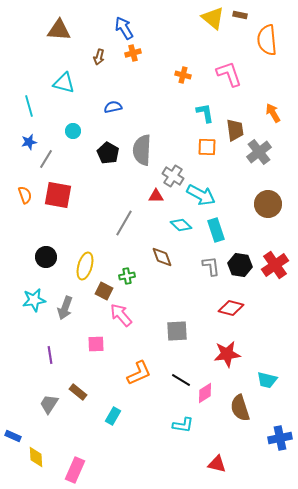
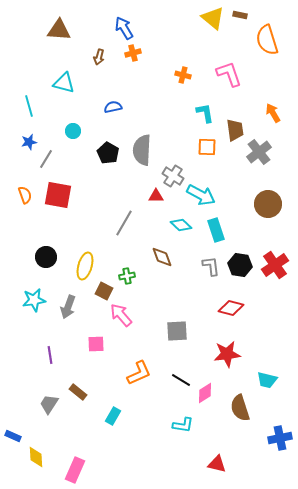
orange semicircle at (267, 40): rotated 12 degrees counterclockwise
gray arrow at (65, 308): moved 3 px right, 1 px up
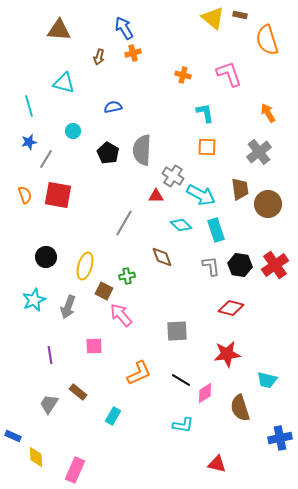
orange arrow at (273, 113): moved 5 px left
brown trapezoid at (235, 130): moved 5 px right, 59 px down
cyan star at (34, 300): rotated 15 degrees counterclockwise
pink square at (96, 344): moved 2 px left, 2 px down
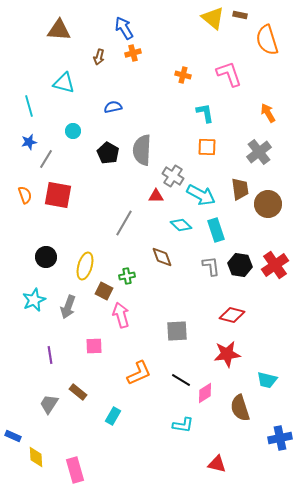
red diamond at (231, 308): moved 1 px right, 7 px down
pink arrow at (121, 315): rotated 25 degrees clockwise
pink rectangle at (75, 470): rotated 40 degrees counterclockwise
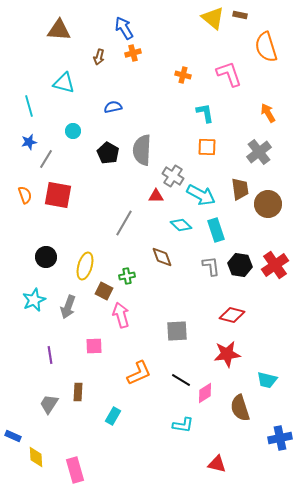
orange semicircle at (267, 40): moved 1 px left, 7 px down
brown rectangle at (78, 392): rotated 54 degrees clockwise
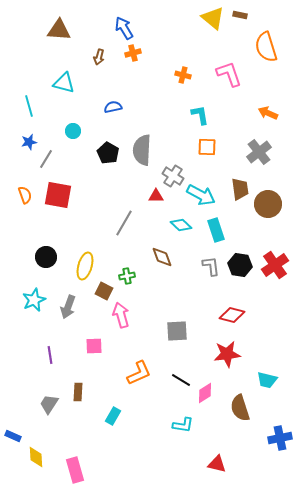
cyan L-shape at (205, 113): moved 5 px left, 2 px down
orange arrow at (268, 113): rotated 36 degrees counterclockwise
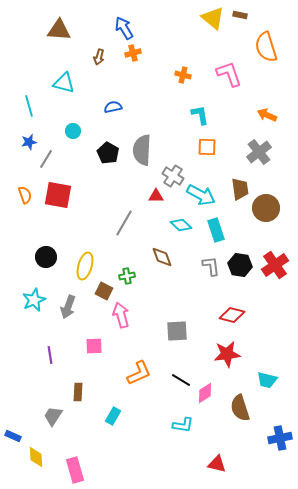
orange arrow at (268, 113): moved 1 px left, 2 px down
brown circle at (268, 204): moved 2 px left, 4 px down
gray trapezoid at (49, 404): moved 4 px right, 12 px down
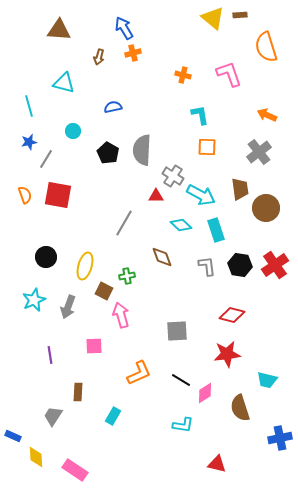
brown rectangle at (240, 15): rotated 16 degrees counterclockwise
gray L-shape at (211, 266): moved 4 px left
pink rectangle at (75, 470): rotated 40 degrees counterclockwise
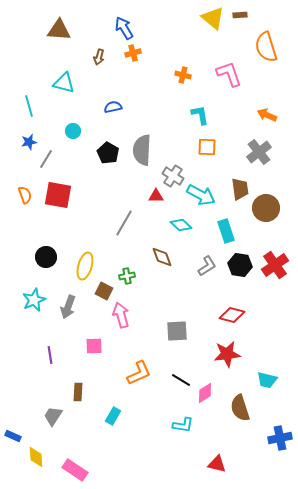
cyan rectangle at (216, 230): moved 10 px right, 1 px down
gray L-shape at (207, 266): rotated 65 degrees clockwise
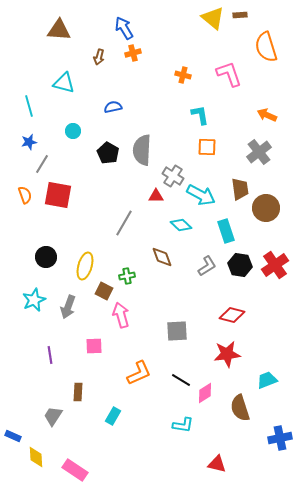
gray line at (46, 159): moved 4 px left, 5 px down
cyan trapezoid at (267, 380): rotated 145 degrees clockwise
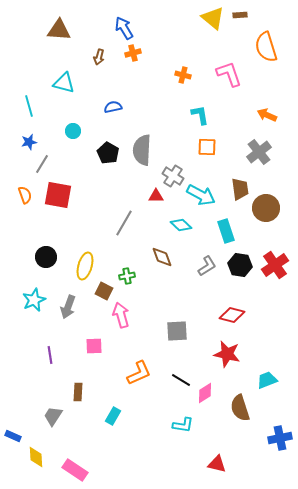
red star at (227, 354): rotated 20 degrees clockwise
